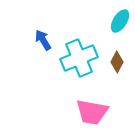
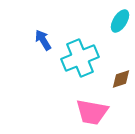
cyan cross: moved 1 px right
brown diamond: moved 4 px right, 17 px down; rotated 45 degrees clockwise
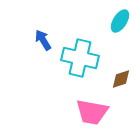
cyan cross: rotated 36 degrees clockwise
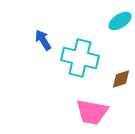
cyan ellipse: rotated 25 degrees clockwise
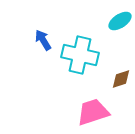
cyan cross: moved 3 px up
pink trapezoid: moved 1 px right; rotated 152 degrees clockwise
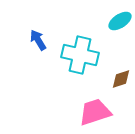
blue arrow: moved 5 px left
pink trapezoid: moved 2 px right
